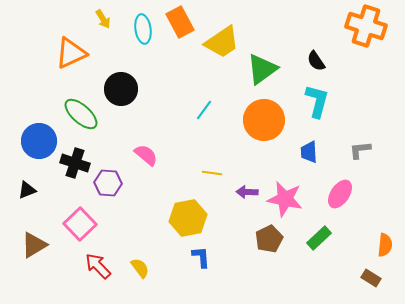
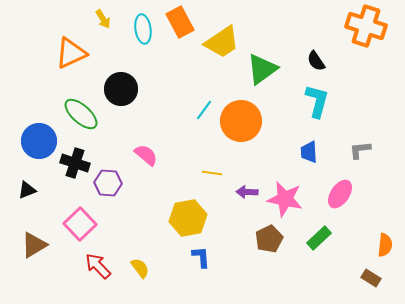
orange circle: moved 23 px left, 1 px down
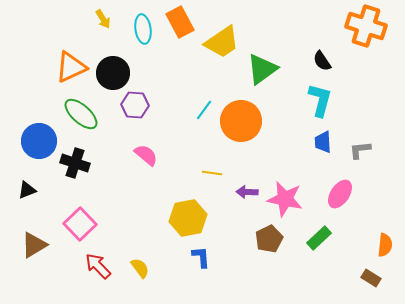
orange triangle: moved 14 px down
black semicircle: moved 6 px right
black circle: moved 8 px left, 16 px up
cyan L-shape: moved 3 px right, 1 px up
blue trapezoid: moved 14 px right, 10 px up
purple hexagon: moved 27 px right, 78 px up
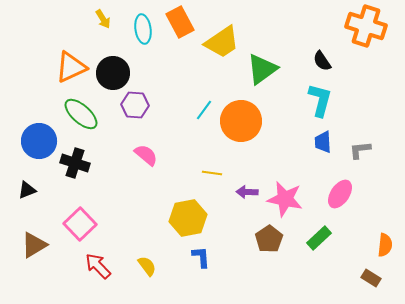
brown pentagon: rotated 8 degrees counterclockwise
yellow semicircle: moved 7 px right, 2 px up
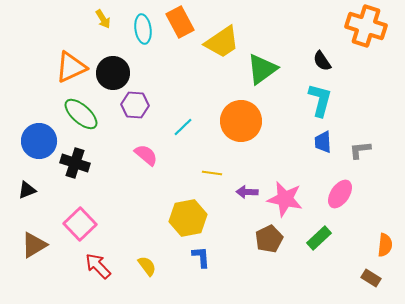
cyan line: moved 21 px left, 17 px down; rotated 10 degrees clockwise
brown pentagon: rotated 8 degrees clockwise
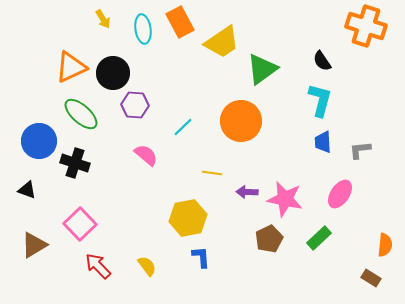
black triangle: rotated 42 degrees clockwise
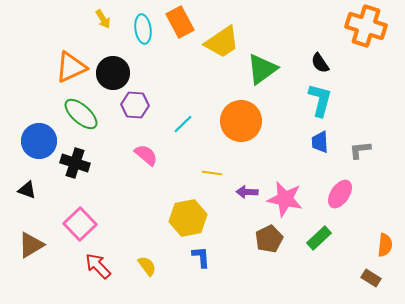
black semicircle: moved 2 px left, 2 px down
cyan line: moved 3 px up
blue trapezoid: moved 3 px left
brown triangle: moved 3 px left
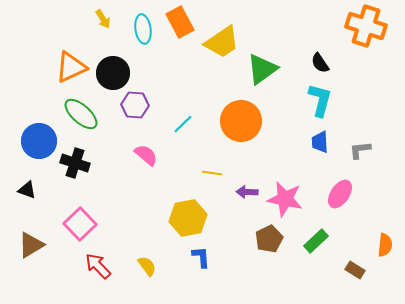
green rectangle: moved 3 px left, 3 px down
brown rectangle: moved 16 px left, 8 px up
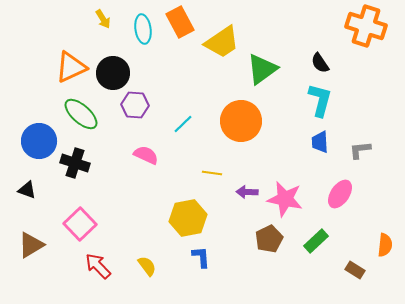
pink semicircle: rotated 15 degrees counterclockwise
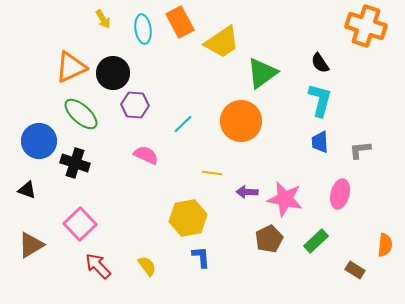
green triangle: moved 4 px down
pink ellipse: rotated 20 degrees counterclockwise
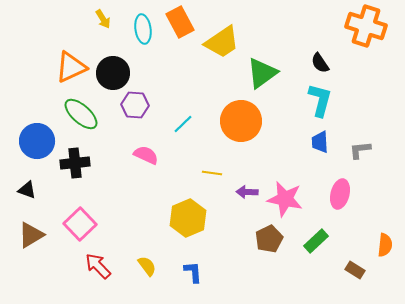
blue circle: moved 2 px left
black cross: rotated 24 degrees counterclockwise
yellow hexagon: rotated 12 degrees counterclockwise
brown triangle: moved 10 px up
blue L-shape: moved 8 px left, 15 px down
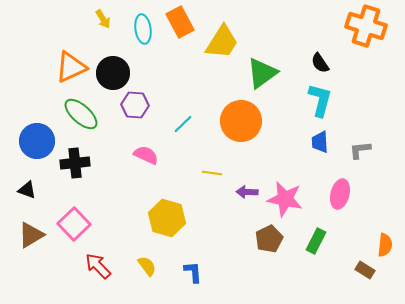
yellow trapezoid: rotated 24 degrees counterclockwise
yellow hexagon: moved 21 px left; rotated 21 degrees counterclockwise
pink square: moved 6 px left
green rectangle: rotated 20 degrees counterclockwise
brown rectangle: moved 10 px right
